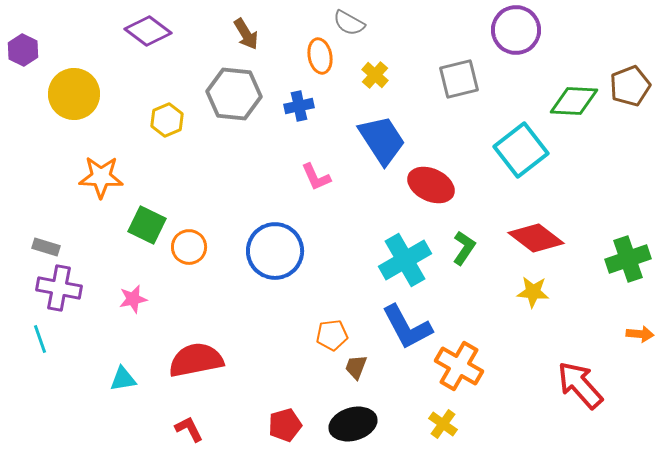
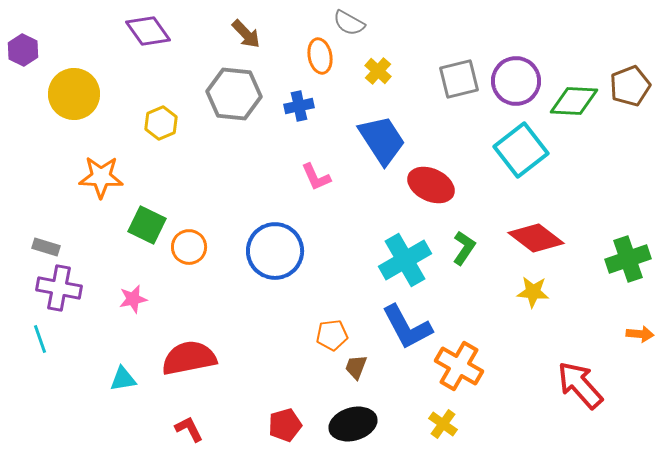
purple circle at (516, 30): moved 51 px down
purple diamond at (148, 31): rotated 18 degrees clockwise
brown arrow at (246, 34): rotated 12 degrees counterclockwise
yellow cross at (375, 75): moved 3 px right, 4 px up
yellow hexagon at (167, 120): moved 6 px left, 3 px down
red semicircle at (196, 360): moved 7 px left, 2 px up
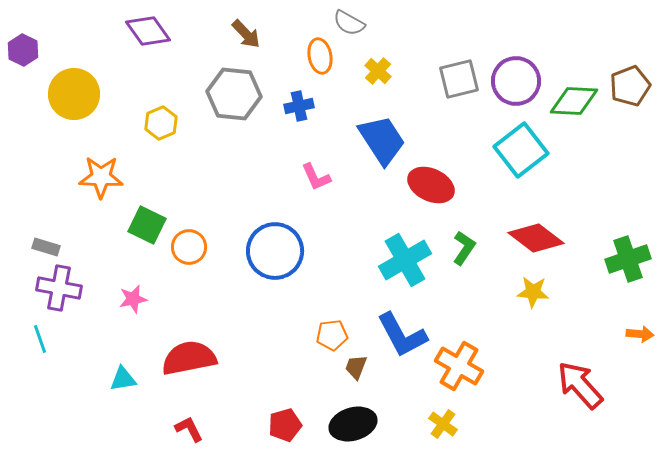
blue L-shape at (407, 327): moved 5 px left, 8 px down
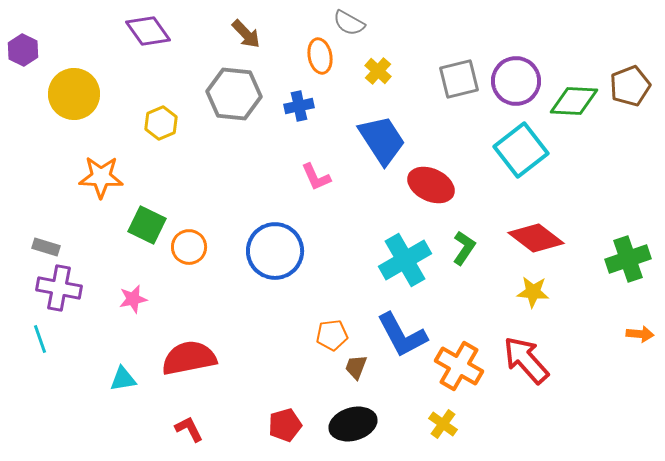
red arrow at (580, 385): moved 54 px left, 25 px up
